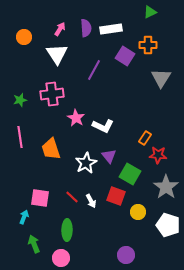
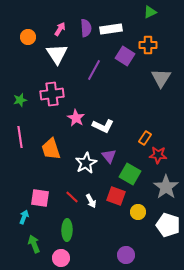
orange circle: moved 4 px right
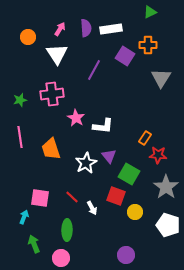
white L-shape: rotated 20 degrees counterclockwise
green square: moved 1 px left
white arrow: moved 1 px right, 7 px down
yellow circle: moved 3 px left
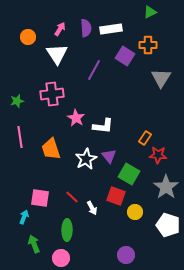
green star: moved 3 px left, 1 px down
white star: moved 4 px up
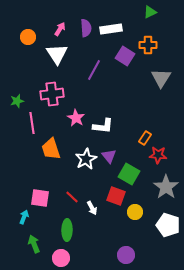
pink line: moved 12 px right, 14 px up
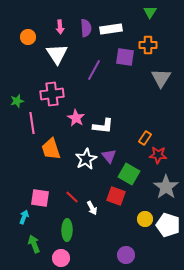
green triangle: rotated 32 degrees counterclockwise
pink arrow: moved 2 px up; rotated 144 degrees clockwise
purple square: moved 1 px down; rotated 24 degrees counterclockwise
yellow circle: moved 10 px right, 7 px down
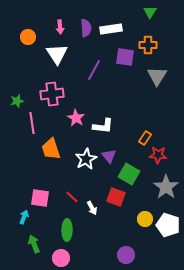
gray triangle: moved 4 px left, 2 px up
red square: moved 1 px down
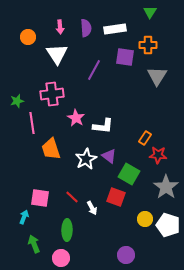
white rectangle: moved 4 px right
purple triangle: rotated 14 degrees counterclockwise
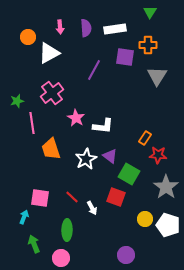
white triangle: moved 8 px left, 1 px up; rotated 35 degrees clockwise
pink cross: moved 1 px up; rotated 30 degrees counterclockwise
purple triangle: moved 1 px right
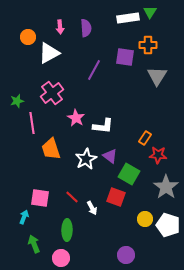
white rectangle: moved 13 px right, 11 px up
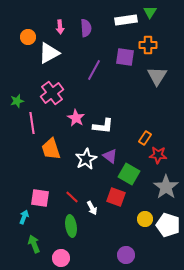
white rectangle: moved 2 px left, 2 px down
green ellipse: moved 4 px right, 4 px up; rotated 10 degrees counterclockwise
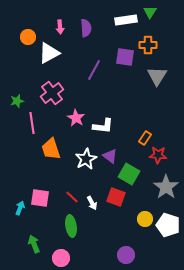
white arrow: moved 5 px up
cyan arrow: moved 4 px left, 9 px up
